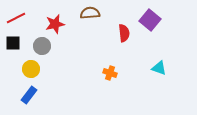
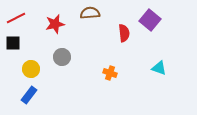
gray circle: moved 20 px right, 11 px down
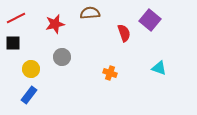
red semicircle: rotated 12 degrees counterclockwise
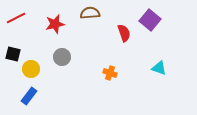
black square: moved 11 px down; rotated 14 degrees clockwise
blue rectangle: moved 1 px down
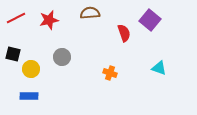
red star: moved 6 px left, 4 px up
blue rectangle: rotated 54 degrees clockwise
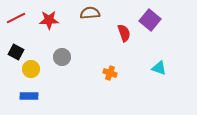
red star: rotated 12 degrees clockwise
black square: moved 3 px right, 2 px up; rotated 14 degrees clockwise
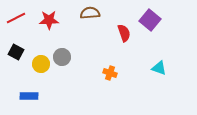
yellow circle: moved 10 px right, 5 px up
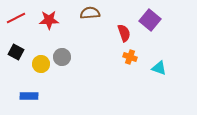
orange cross: moved 20 px right, 16 px up
